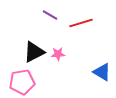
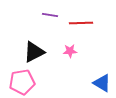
purple line: rotated 21 degrees counterclockwise
red line: rotated 15 degrees clockwise
pink star: moved 12 px right, 3 px up
blue triangle: moved 11 px down
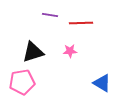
black triangle: moved 1 px left; rotated 10 degrees clockwise
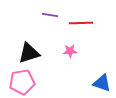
black triangle: moved 4 px left, 1 px down
blue triangle: rotated 12 degrees counterclockwise
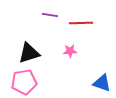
pink pentagon: moved 2 px right
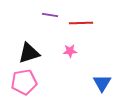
blue triangle: rotated 42 degrees clockwise
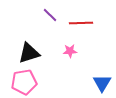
purple line: rotated 35 degrees clockwise
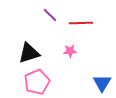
pink pentagon: moved 13 px right; rotated 15 degrees counterclockwise
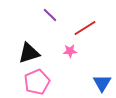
red line: moved 4 px right, 5 px down; rotated 30 degrees counterclockwise
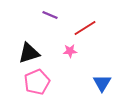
purple line: rotated 21 degrees counterclockwise
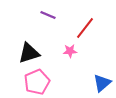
purple line: moved 2 px left
red line: rotated 20 degrees counterclockwise
blue triangle: rotated 18 degrees clockwise
